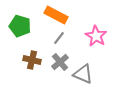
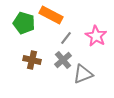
orange rectangle: moved 5 px left
green pentagon: moved 4 px right, 3 px up
gray line: moved 7 px right
gray cross: moved 3 px right, 2 px up
gray triangle: rotated 45 degrees counterclockwise
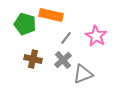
orange rectangle: rotated 15 degrees counterclockwise
green pentagon: moved 1 px right, 1 px down
brown cross: moved 1 px right, 1 px up
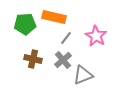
orange rectangle: moved 3 px right, 2 px down
green pentagon: rotated 20 degrees counterclockwise
gray triangle: moved 1 px down
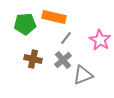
pink star: moved 4 px right, 4 px down
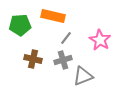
orange rectangle: moved 1 px left, 1 px up
green pentagon: moved 5 px left, 1 px down
gray cross: rotated 24 degrees clockwise
gray triangle: moved 1 px down
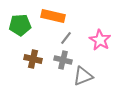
gray cross: rotated 30 degrees clockwise
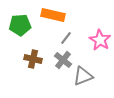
orange rectangle: moved 1 px up
gray cross: rotated 24 degrees clockwise
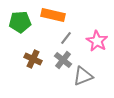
green pentagon: moved 3 px up
pink star: moved 3 px left, 1 px down
brown cross: rotated 12 degrees clockwise
